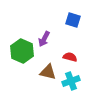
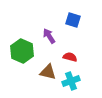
purple arrow: moved 5 px right, 3 px up; rotated 119 degrees clockwise
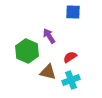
blue square: moved 8 px up; rotated 14 degrees counterclockwise
green hexagon: moved 5 px right
red semicircle: rotated 48 degrees counterclockwise
cyan cross: moved 1 px up
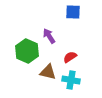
cyan cross: rotated 30 degrees clockwise
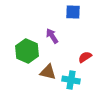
purple arrow: moved 3 px right
red semicircle: moved 15 px right
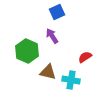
blue square: moved 16 px left; rotated 28 degrees counterclockwise
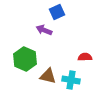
purple arrow: moved 8 px left, 6 px up; rotated 35 degrees counterclockwise
green hexagon: moved 2 px left, 8 px down
red semicircle: rotated 32 degrees clockwise
brown triangle: moved 4 px down
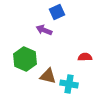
cyan cross: moved 2 px left, 4 px down
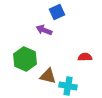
cyan cross: moved 1 px left, 2 px down
